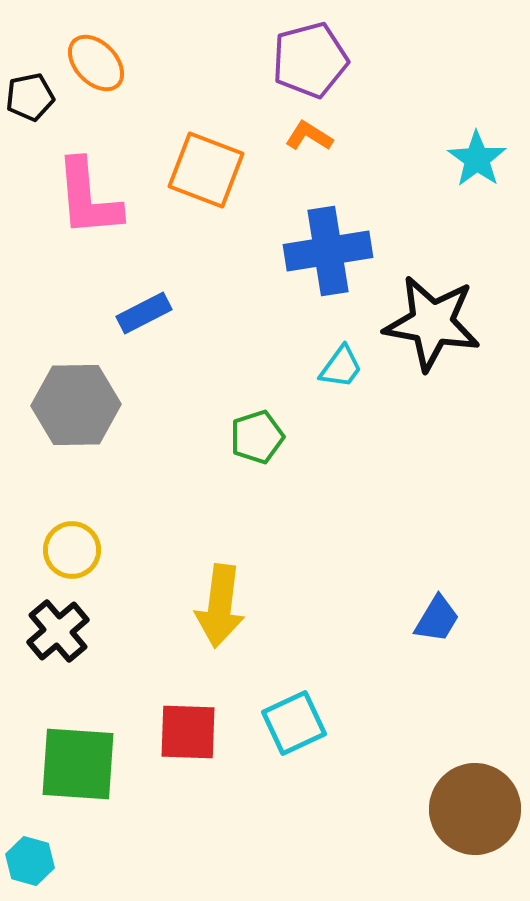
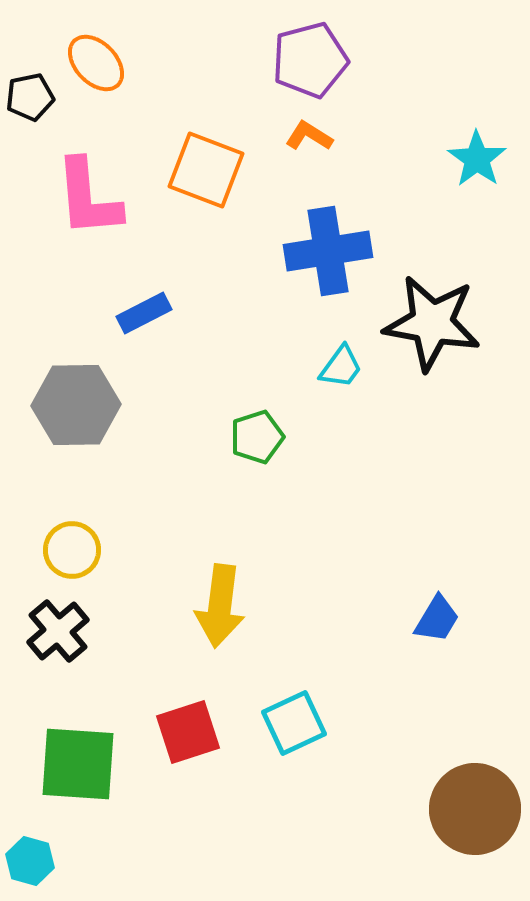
red square: rotated 20 degrees counterclockwise
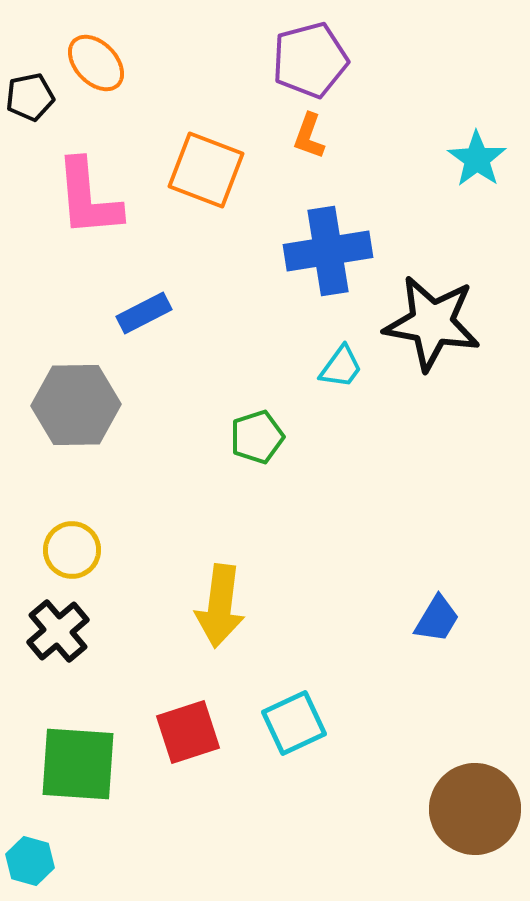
orange L-shape: rotated 102 degrees counterclockwise
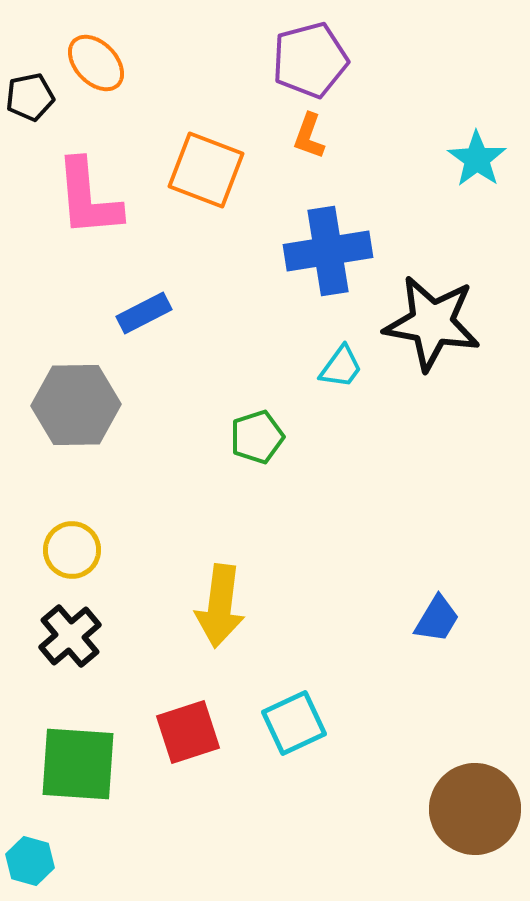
black cross: moved 12 px right, 5 px down
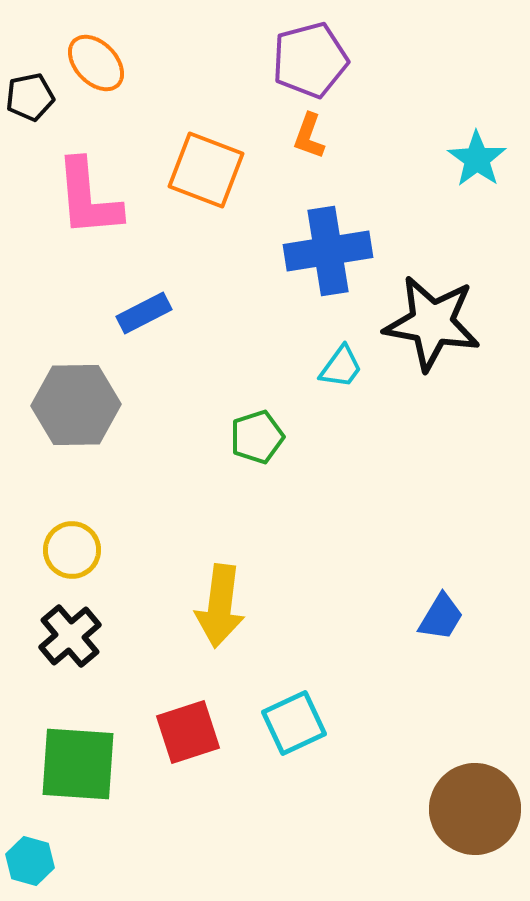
blue trapezoid: moved 4 px right, 2 px up
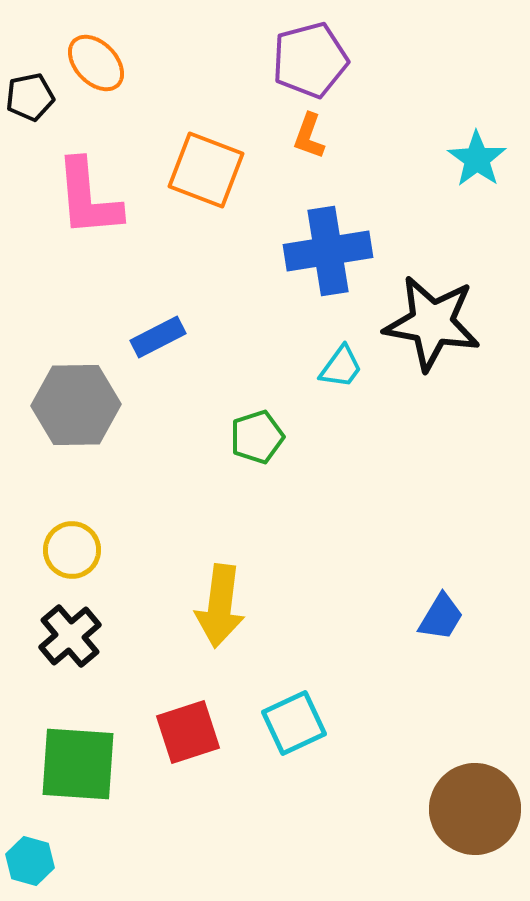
blue rectangle: moved 14 px right, 24 px down
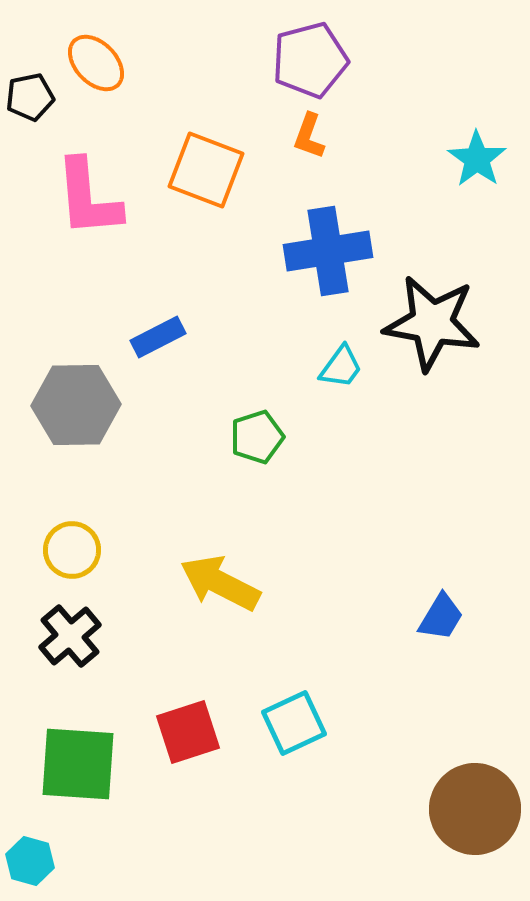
yellow arrow: moved 23 px up; rotated 110 degrees clockwise
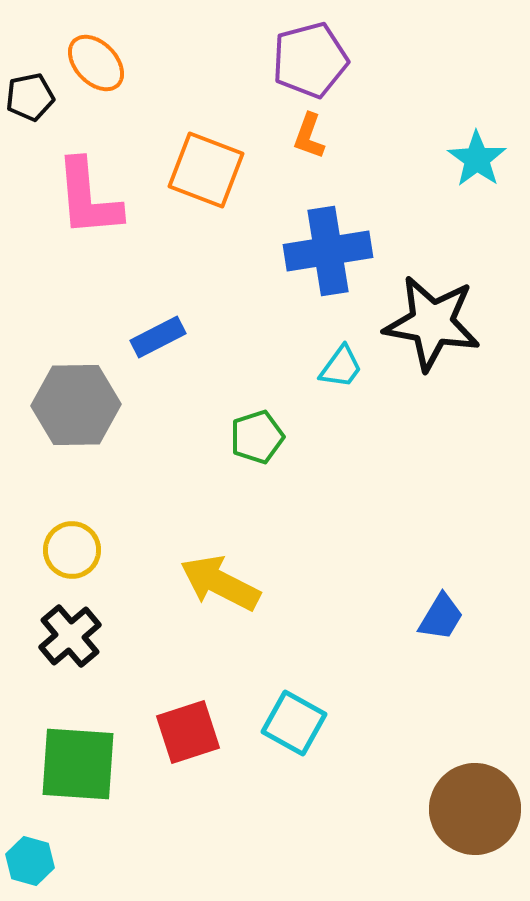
cyan square: rotated 36 degrees counterclockwise
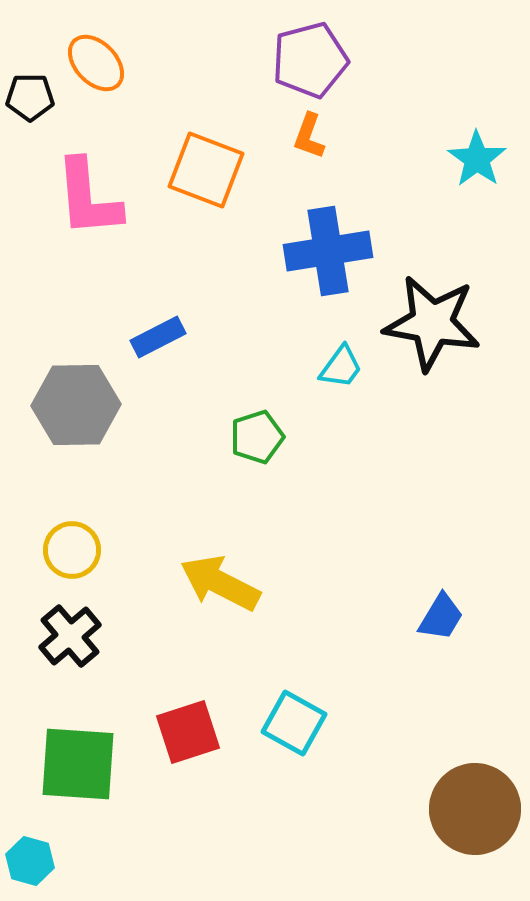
black pentagon: rotated 12 degrees clockwise
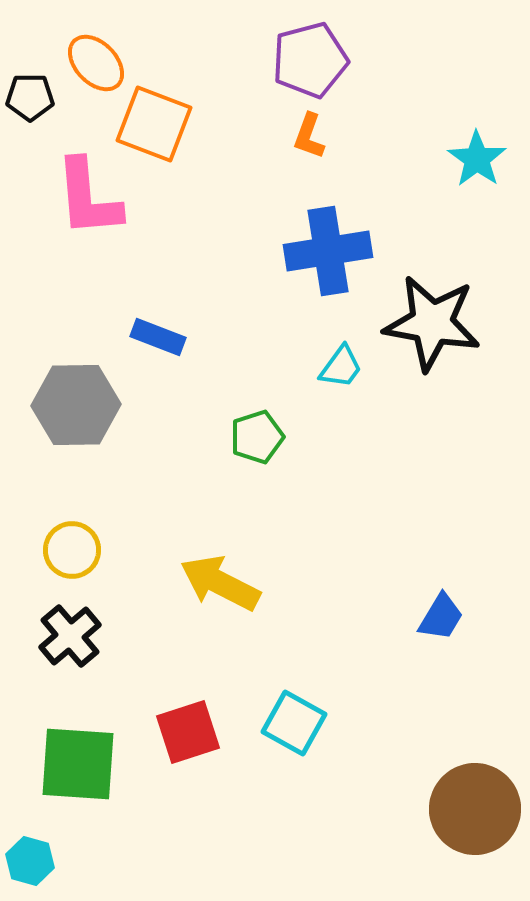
orange square: moved 52 px left, 46 px up
blue rectangle: rotated 48 degrees clockwise
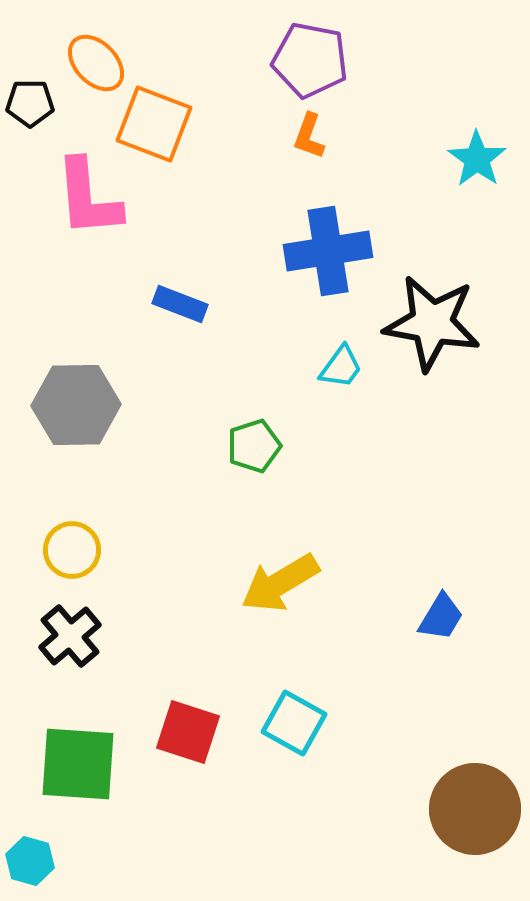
purple pentagon: rotated 26 degrees clockwise
black pentagon: moved 6 px down
blue rectangle: moved 22 px right, 33 px up
green pentagon: moved 3 px left, 9 px down
yellow arrow: moved 60 px right; rotated 58 degrees counterclockwise
red square: rotated 36 degrees clockwise
